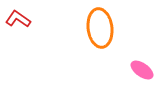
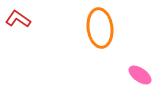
pink ellipse: moved 2 px left, 5 px down
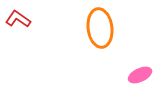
pink ellipse: rotated 60 degrees counterclockwise
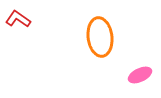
orange ellipse: moved 9 px down
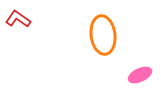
orange ellipse: moved 3 px right, 2 px up
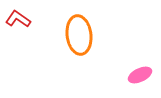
orange ellipse: moved 24 px left
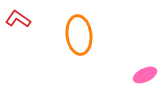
pink ellipse: moved 5 px right
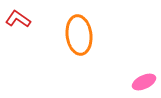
pink ellipse: moved 1 px left, 7 px down
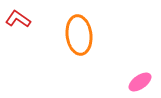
pink ellipse: moved 4 px left; rotated 10 degrees counterclockwise
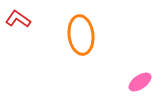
orange ellipse: moved 2 px right
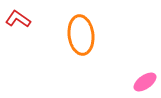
pink ellipse: moved 5 px right
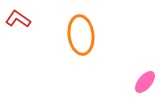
pink ellipse: rotated 15 degrees counterclockwise
